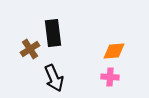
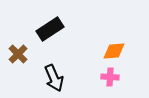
black rectangle: moved 3 px left, 4 px up; rotated 64 degrees clockwise
brown cross: moved 12 px left, 5 px down; rotated 12 degrees counterclockwise
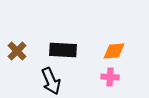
black rectangle: moved 13 px right, 21 px down; rotated 36 degrees clockwise
brown cross: moved 1 px left, 3 px up
black arrow: moved 3 px left, 3 px down
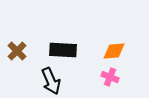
pink cross: rotated 18 degrees clockwise
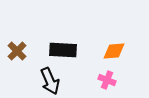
pink cross: moved 3 px left, 3 px down
black arrow: moved 1 px left
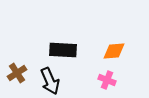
brown cross: moved 22 px down; rotated 12 degrees clockwise
